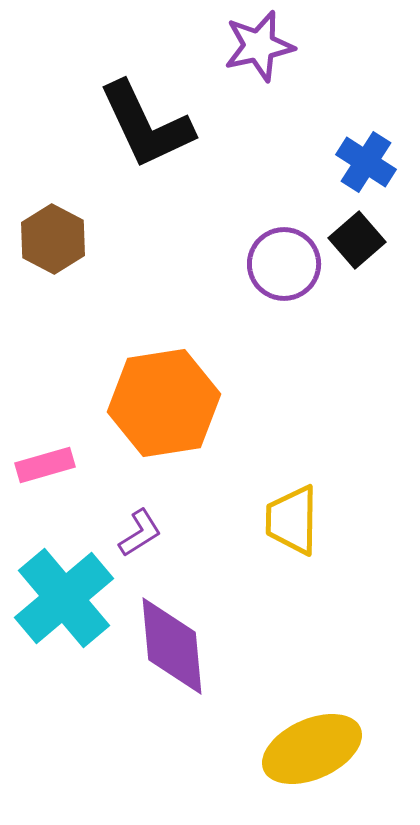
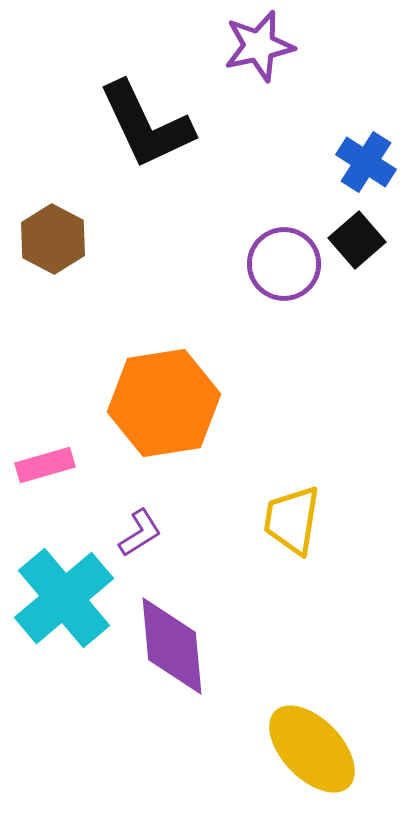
yellow trapezoid: rotated 8 degrees clockwise
yellow ellipse: rotated 70 degrees clockwise
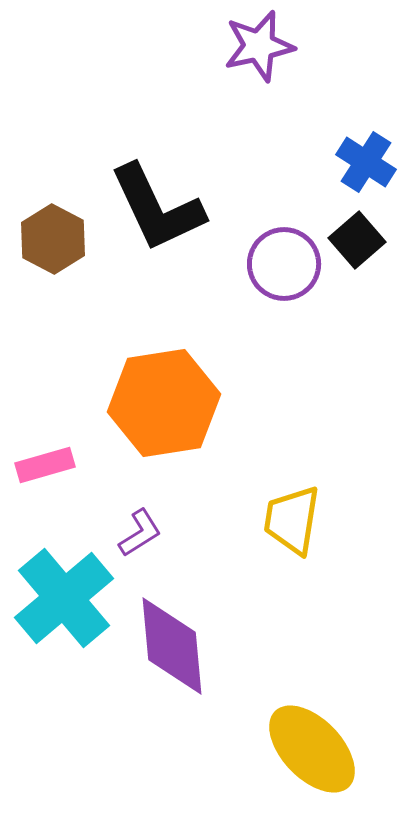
black L-shape: moved 11 px right, 83 px down
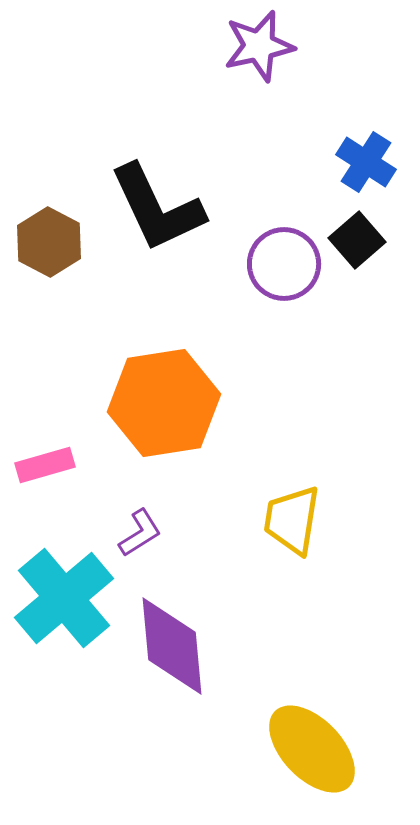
brown hexagon: moved 4 px left, 3 px down
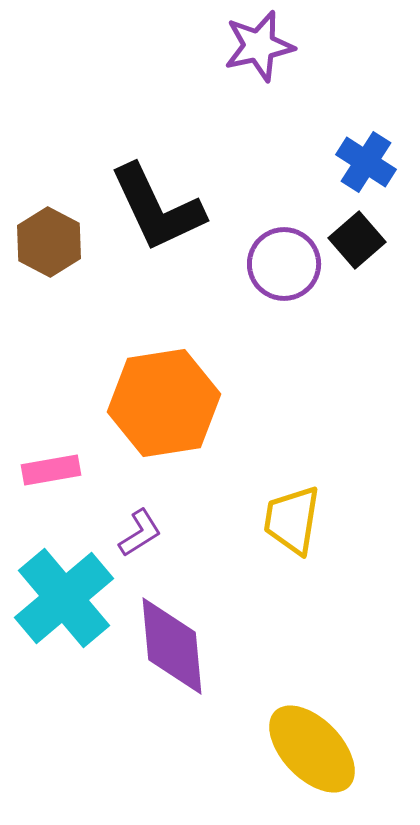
pink rectangle: moved 6 px right, 5 px down; rotated 6 degrees clockwise
